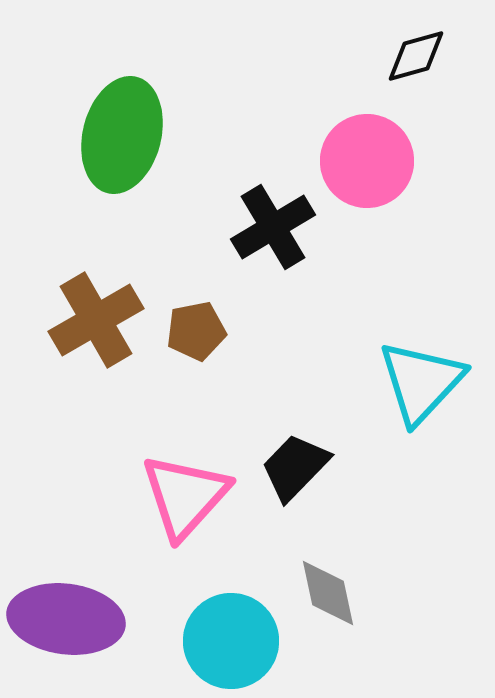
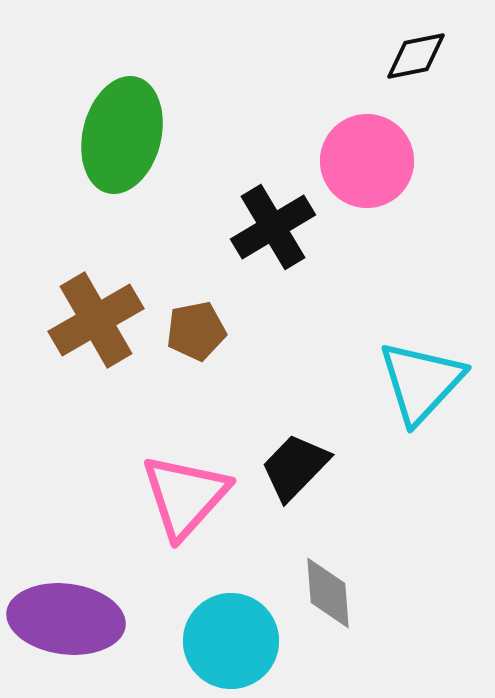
black diamond: rotated 4 degrees clockwise
gray diamond: rotated 8 degrees clockwise
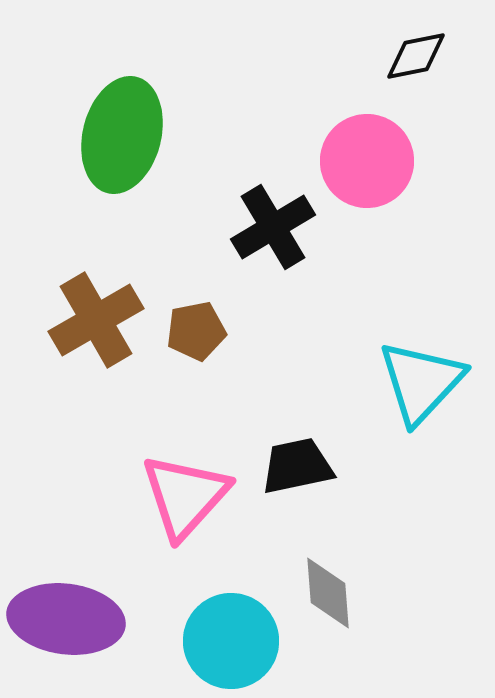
black trapezoid: moved 2 px right, 1 px up; rotated 34 degrees clockwise
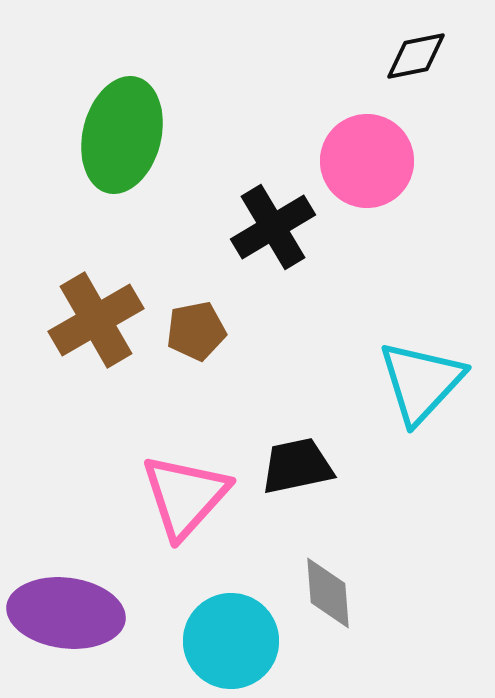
purple ellipse: moved 6 px up
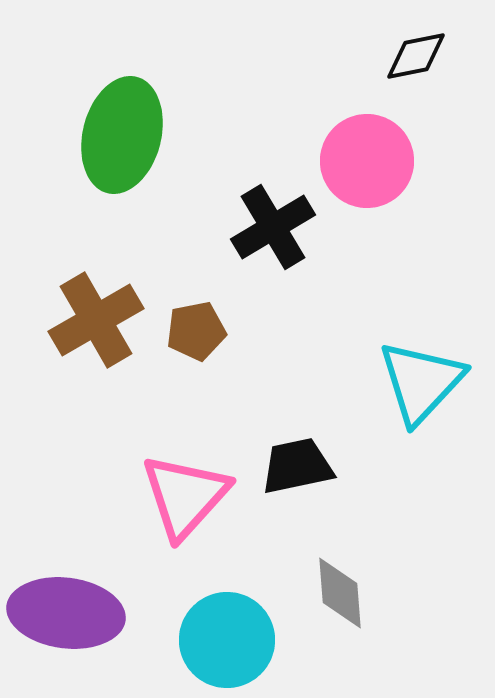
gray diamond: moved 12 px right
cyan circle: moved 4 px left, 1 px up
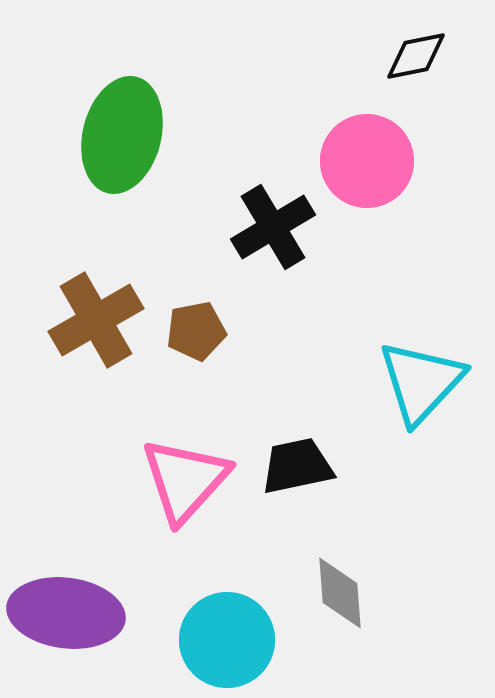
pink triangle: moved 16 px up
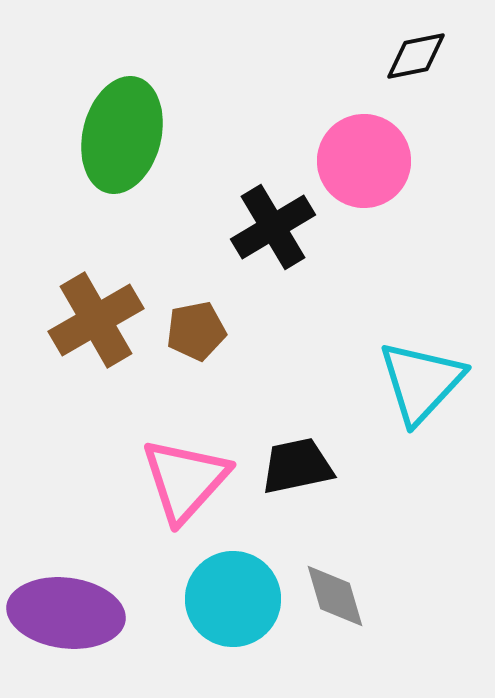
pink circle: moved 3 px left
gray diamond: moved 5 px left, 3 px down; rotated 12 degrees counterclockwise
cyan circle: moved 6 px right, 41 px up
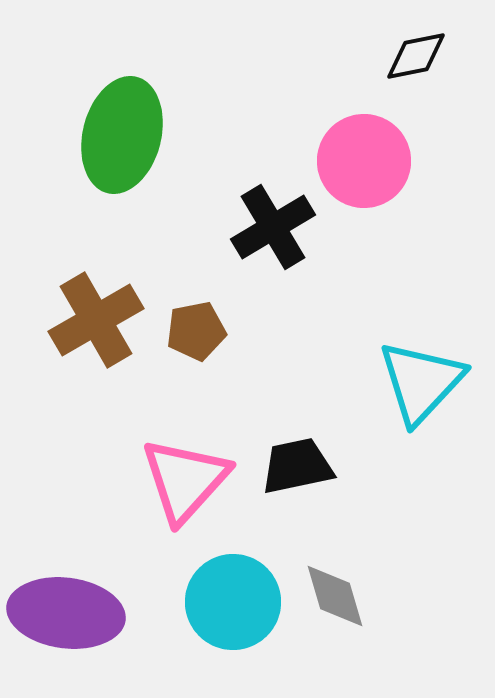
cyan circle: moved 3 px down
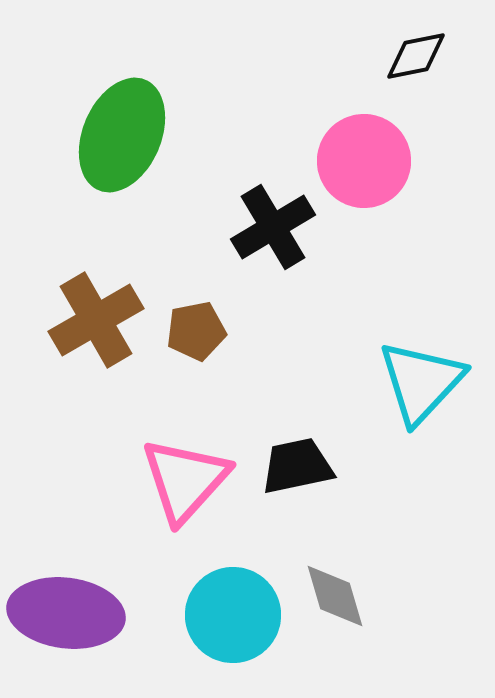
green ellipse: rotated 9 degrees clockwise
cyan circle: moved 13 px down
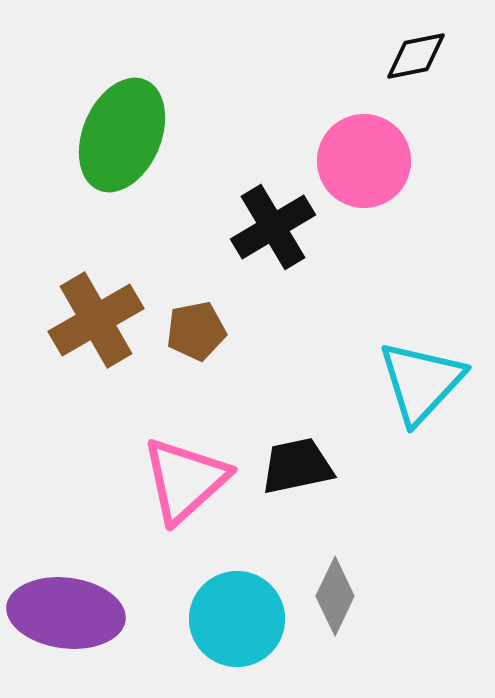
pink triangle: rotated 6 degrees clockwise
gray diamond: rotated 42 degrees clockwise
cyan circle: moved 4 px right, 4 px down
